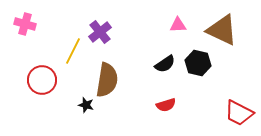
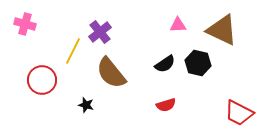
brown semicircle: moved 4 px right, 7 px up; rotated 132 degrees clockwise
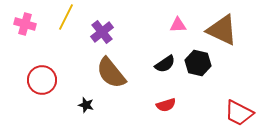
purple cross: moved 2 px right
yellow line: moved 7 px left, 34 px up
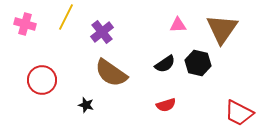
brown triangle: moved 1 px up; rotated 40 degrees clockwise
brown semicircle: rotated 16 degrees counterclockwise
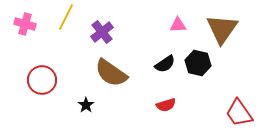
black star: rotated 21 degrees clockwise
red trapezoid: rotated 28 degrees clockwise
